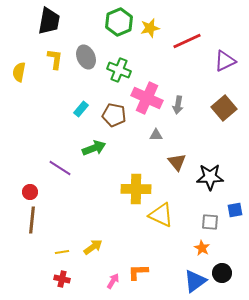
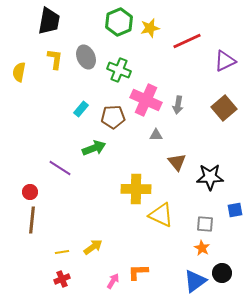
pink cross: moved 1 px left, 2 px down
brown pentagon: moved 1 px left, 2 px down; rotated 15 degrees counterclockwise
gray square: moved 5 px left, 2 px down
red cross: rotated 35 degrees counterclockwise
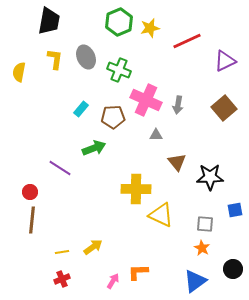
black circle: moved 11 px right, 4 px up
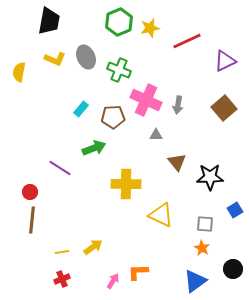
yellow L-shape: rotated 105 degrees clockwise
yellow cross: moved 10 px left, 5 px up
blue square: rotated 21 degrees counterclockwise
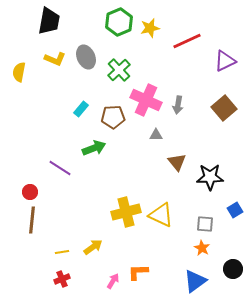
green cross: rotated 25 degrees clockwise
yellow cross: moved 28 px down; rotated 16 degrees counterclockwise
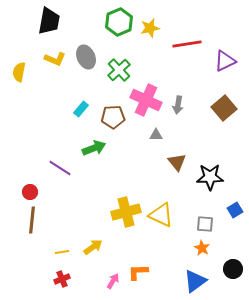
red line: moved 3 px down; rotated 16 degrees clockwise
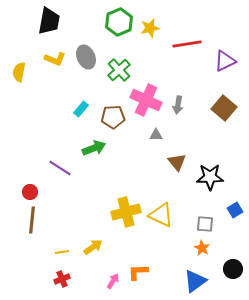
brown square: rotated 10 degrees counterclockwise
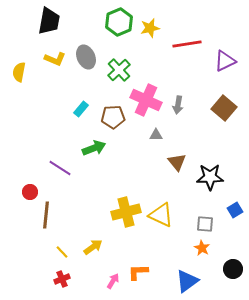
brown line: moved 14 px right, 5 px up
yellow line: rotated 56 degrees clockwise
blue triangle: moved 8 px left
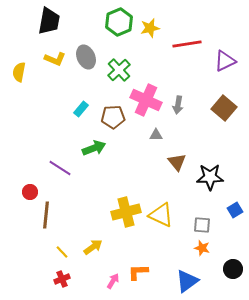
gray square: moved 3 px left, 1 px down
orange star: rotated 14 degrees counterclockwise
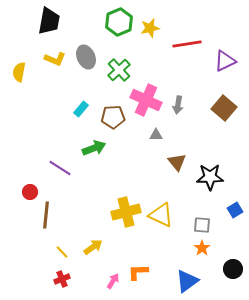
orange star: rotated 21 degrees clockwise
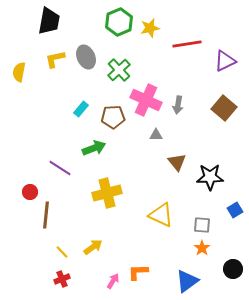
yellow L-shape: rotated 145 degrees clockwise
yellow cross: moved 19 px left, 19 px up
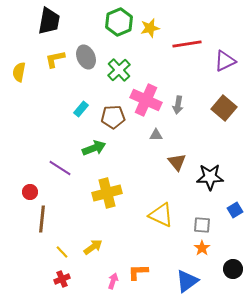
brown line: moved 4 px left, 4 px down
pink arrow: rotated 14 degrees counterclockwise
